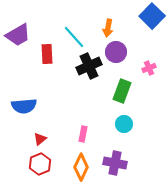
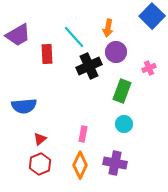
orange diamond: moved 1 px left, 2 px up
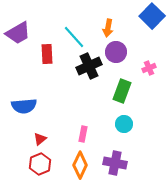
purple trapezoid: moved 2 px up
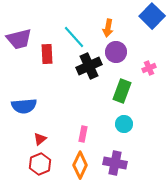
purple trapezoid: moved 1 px right, 6 px down; rotated 16 degrees clockwise
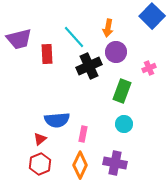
blue semicircle: moved 33 px right, 14 px down
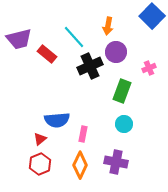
orange arrow: moved 2 px up
red rectangle: rotated 48 degrees counterclockwise
black cross: moved 1 px right
purple cross: moved 1 px right, 1 px up
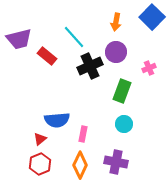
blue square: moved 1 px down
orange arrow: moved 8 px right, 4 px up
red rectangle: moved 2 px down
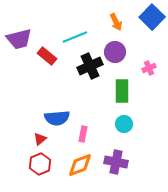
orange arrow: rotated 36 degrees counterclockwise
cyan line: moved 1 px right; rotated 70 degrees counterclockwise
purple circle: moved 1 px left
green rectangle: rotated 20 degrees counterclockwise
blue semicircle: moved 2 px up
orange diamond: rotated 44 degrees clockwise
